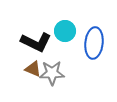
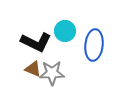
blue ellipse: moved 2 px down
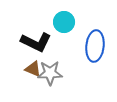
cyan circle: moved 1 px left, 9 px up
blue ellipse: moved 1 px right, 1 px down
gray star: moved 2 px left
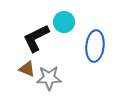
black L-shape: moved 4 px up; rotated 128 degrees clockwise
brown triangle: moved 6 px left
gray star: moved 1 px left, 5 px down
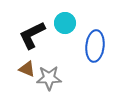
cyan circle: moved 1 px right, 1 px down
black L-shape: moved 4 px left, 3 px up
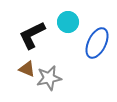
cyan circle: moved 3 px right, 1 px up
blue ellipse: moved 2 px right, 3 px up; rotated 20 degrees clockwise
gray star: rotated 10 degrees counterclockwise
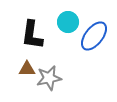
black L-shape: rotated 56 degrees counterclockwise
blue ellipse: moved 3 px left, 7 px up; rotated 12 degrees clockwise
brown triangle: rotated 24 degrees counterclockwise
